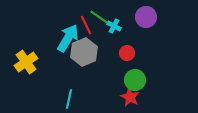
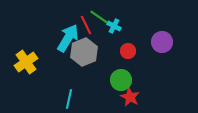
purple circle: moved 16 px right, 25 px down
red circle: moved 1 px right, 2 px up
green circle: moved 14 px left
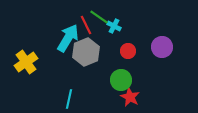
purple circle: moved 5 px down
gray hexagon: moved 2 px right
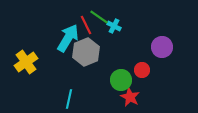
red circle: moved 14 px right, 19 px down
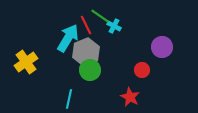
green line: moved 1 px right, 1 px up
green circle: moved 31 px left, 10 px up
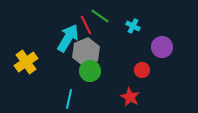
cyan cross: moved 19 px right
green circle: moved 1 px down
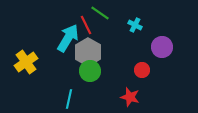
green line: moved 3 px up
cyan cross: moved 2 px right, 1 px up
gray hexagon: moved 2 px right; rotated 8 degrees counterclockwise
red star: rotated 12 degrees counterclockwise
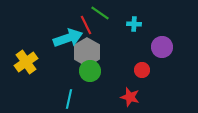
cyan cross: moved 1 px left, 1 px up; rotated 24 degrees counterclockwise
cyan arrow: rotated 40 degrees clockwise
gray hexagon: moved 1 px left
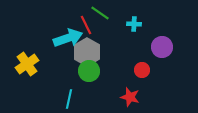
yellow cross: moved 1 px right, 2 px down
green circle: moved 1 px left
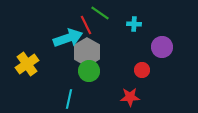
red star: rotated 18 degrees counterclockwise
